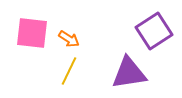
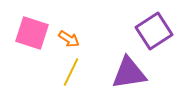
pink square: rotated 12 degrees clockwise
yellow line: moved 2 px right, 1 px down
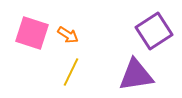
orange arrow: moved 1 px left, 4 px up
purple triangle: moved 7 px right, 2 px down
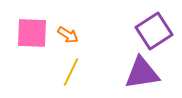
pink square: rotated 16 degrees counterclockwise
purple triangle: moved 6 px right, 2 px up
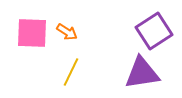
orange arrow: moved 1 px left, 3 px up
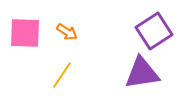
pink square: moved 7 px left
yellow line: moved 9 px left, 3 px down; rotated 8 degrees clockwise
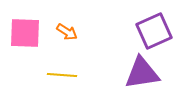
purple square: rotated 9 degrees clockwise
yellow line: rotated 60 degrees clockwise
